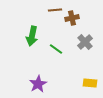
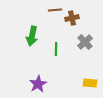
green line: rotated 56 degrees clockwise
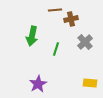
brown cross: moved 1 px left, 1 px down
green line: rotated 16 degrees clockwise
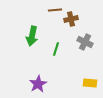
gray cross: rotated 21 degrees counterclockwise
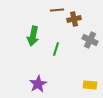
brown line: moved 2 px right
brown cross: moved 3 px right
green arrow: moved 1 px right
gray cross: moved 5 px right, 2 px up
yellow rectangle: moved 2 px down
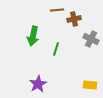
gray cross: moved 1 px right, 1 px up
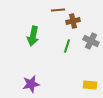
brown line: moved 1 px right
brown cross: moved 1 px left, 2 px down
gray cross: moved 2 px down
green line: moved 11 px right, 3 px up
purple star: moved 7 px left; rotated 18 degrees clockwise
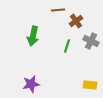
brown cross: moved 3 px right; rotated 24 degrees counterclockwise
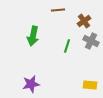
brown cross: moved 8 px right
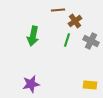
brown cross: moved 9 px left
green line: moved 6 px up
